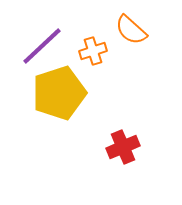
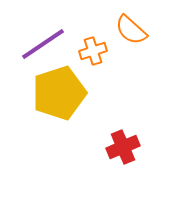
purple line: moved 1 px right, 2 px up; rotated 9 degrees clockwise
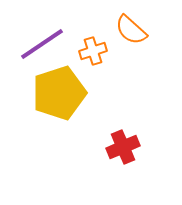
purple line: moved 1 px left
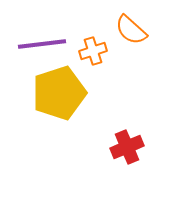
purple line: rotated 27 degrees clockwise
red cross: moved 4 px right
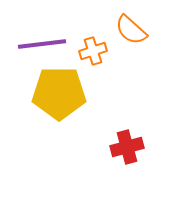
yellow pentagon: rotated 18 degrees clockwise
red cross: rotated 8 degrees clockwise
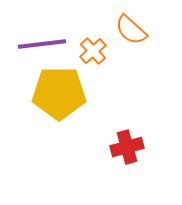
orange cross: rotated 24 degrees counterclockwise
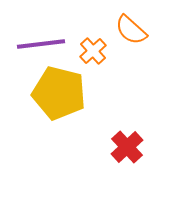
purple line: moved 1 px left
yellow pentagon: rotated 14 degrees clockwise
red cross: rotated 28 degrees counterclockwise
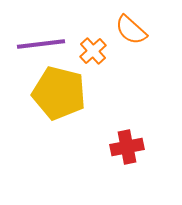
red cross: rotated 32 degrees clockwise
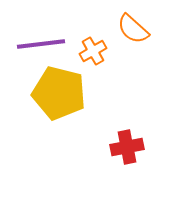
orange semicircle: moved 2 px right, 1 px up
orange cross: rotated 12 degrees clockwise
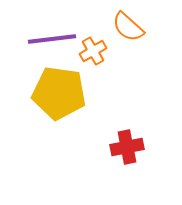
orange semicircle: moved 5 px left, 2 px up
purple line: moved 11 px right, 5 px up
yellow pentagon: rotated 6 degrees counterclockwise
